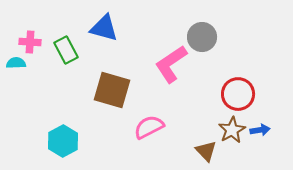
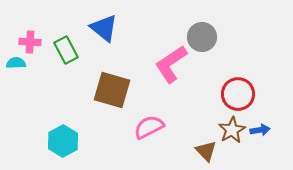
blue triangle: rotated 24 degrees clockwise
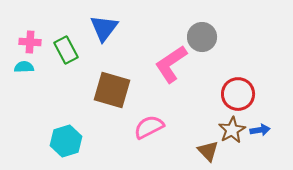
blue triangle: rotated 28 degrees clockwise
cyan semicircle: moved 8 px right, 4 px down
cyan hexagon: moved 3 px right; rotated 12 degrees clockwise
brown triangle: moved 2 px right
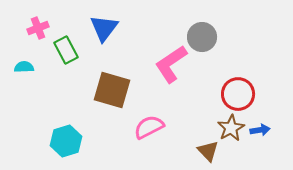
pink cross: moved 8 px right, 14 px up; rotated 25 degrees counterclockwise
brown star: moved 1 px left, 2 px up
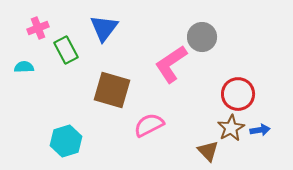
pink semicircle: moved 2 px up
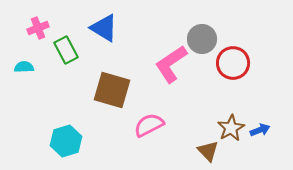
blue triangle: rotated 36 degrees counterclockwise
gray circle: moved 2 px down
red circle: moved 5 px left, 31 px up
blue arrow: rotated 12 degrees counterclockwise
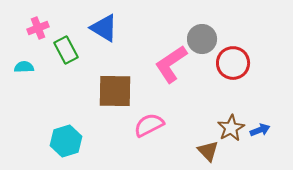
brown square: moved 3 px right, 1 px down; rotated 15 degrees counterclockwise
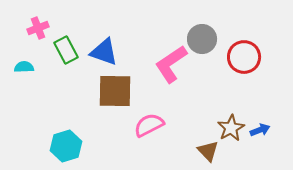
blue triangle: moved 24 px down; rotated 12 degrees counterclockwise
red circle: moved 11 px right, 6 px up
cyan hexagon: moved 5 px down
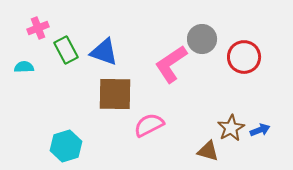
brown square: moved 3 px down
brown triangle: rotated 30 degrees counterclockwise
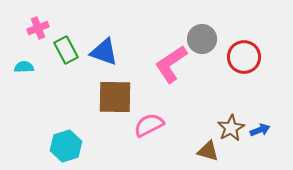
brown square: moved 3 px down
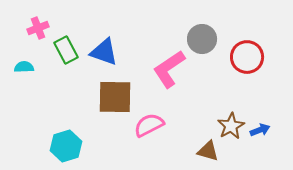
red circle: moved 3 px right
pink L-shape: moved 2 px left, 5 px down
brown star: moved 2 px up
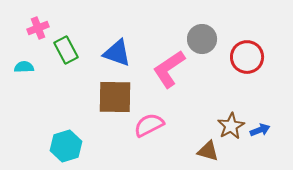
blue triangle: moved 13 px right, 1 px down
